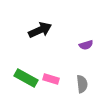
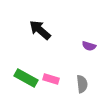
black arrow: rotated 115 degrees counterclockwise
purple semicircle: moved 3 px right, 1 px down; rotated 32 degrees clockwise
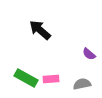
purple semicircle: moved 8 px down; rotated 24 degrees clockwise
pink rectangle: rotated 21 degrees counterclockwise
gray semicircle: rotated 96 degrees counterclockwise
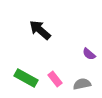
pink rectangle: moved 4 px right; rotated 56 degrees clockwise
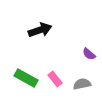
black arrow: rotated 120 degrees clockwise
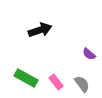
pink rectangle: moved 1 px right, 3 px down
gray semicircle: rotated 66 degrees clockwise
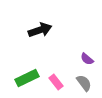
purple semicircle: moved 2 px left, 5 px down
green rectangle: moved 1 px right; rotated 55 degrees counterclockwise
gray semicircle: moved 2 px right, 1 px up
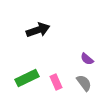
black arrow: moved 2 px left
pink rectangle: rotated 14 degrees clockwise
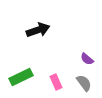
green rectangle: moved 6 px left, 1 px up
